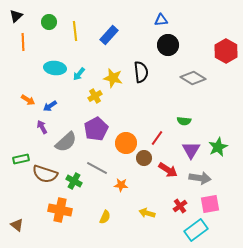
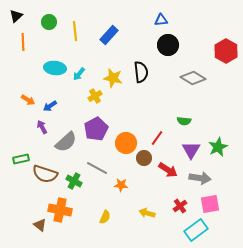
brown triangle: moved 23 px right
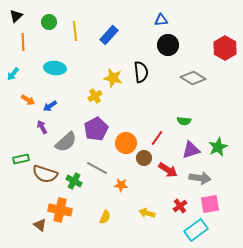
red hexagon: moved 1 px left, 3 px up
cyan arrow: moved 66 px left
purple triangle: rotated 42 degrees clockwise
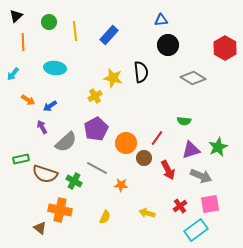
red arrow: rotated 30 degrees clockwise
gray arrow: moved 1 px right, 2 px up; rotated 15 degrees clockwise
brown triangle: moved 3 px down
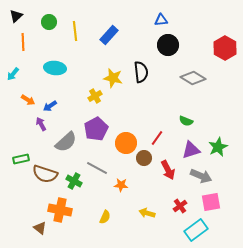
green semicircle: moved 2 px right; rotated 16 degrees clockwise
purple arrow: moved 1 px left, 3 px up
pink square: moved 1 px right, 2 px up
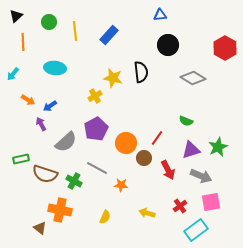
blue triangle: moved 1 px left, 5 px up
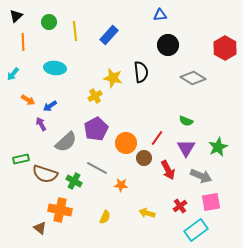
purple triangle: moved 5 px left, 2 px up; rotated 42 degrees counterclockwise
